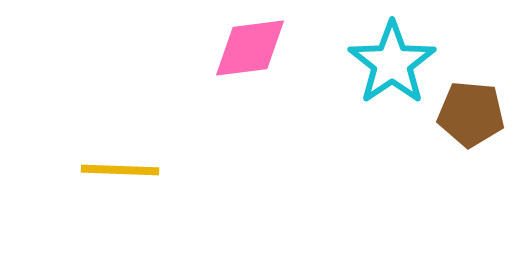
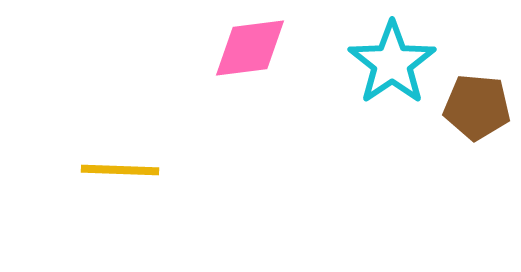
brown pentagon: moved 6 px right, 7 px up
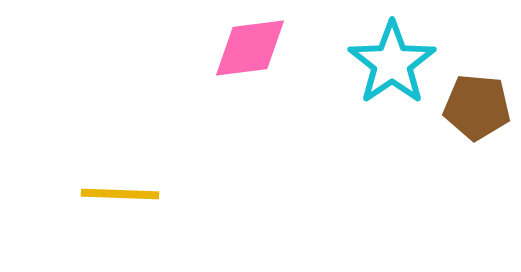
yellow line: moved 24 px down
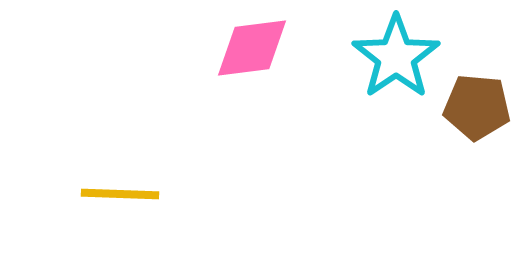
pink diamond: moved 2 px right
cyan star: moved 4 px right, 6 px up
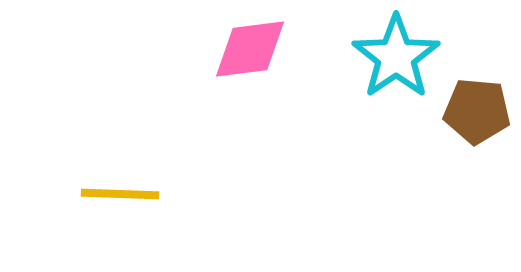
pink diamond: moved 2 px left, 1 px down
brown pentagon: moved 4 px down
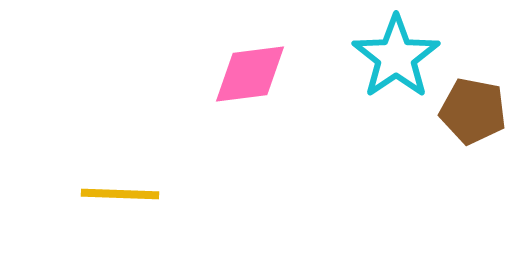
pink diamond: moved 25 px down
brown pentagon: moved 4 px left; rotated 6 degrees clockwise
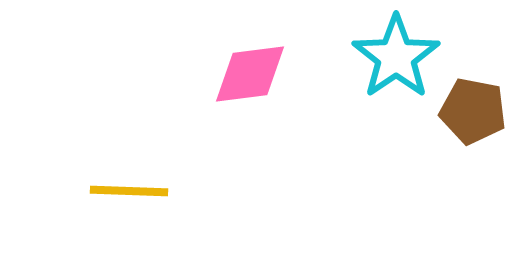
yellow line: moved 9 px right, 3 px up
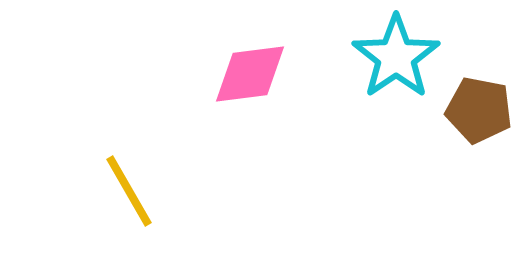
brown pentagon: moved 6 px right, 1 px up
yellow line: rotated 58 degrees clockwise
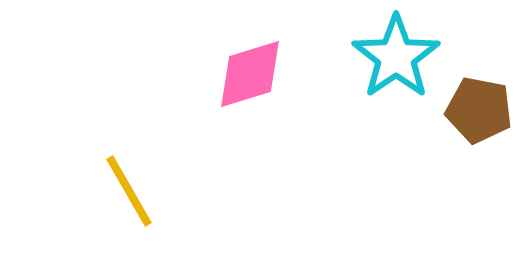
pink diamond: rotated 10 degrees counterclockwise
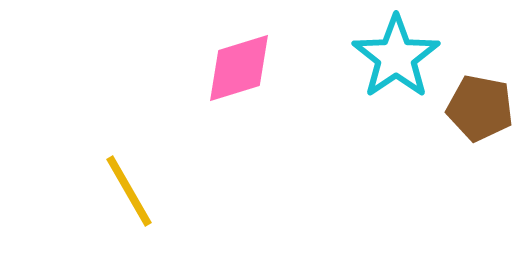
pink diamond: moved 11 px left, 6 px up
brown pentagon: moved 1 px right, 2 px up
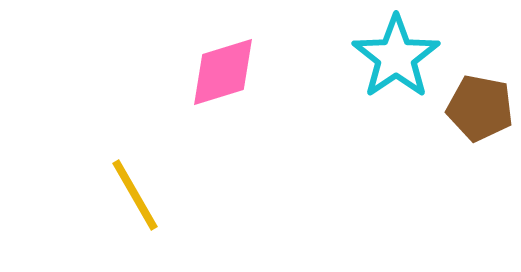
pink diamond: moved 16 px left, 4 px down
yellow line: moved 6 px right, 4 px down
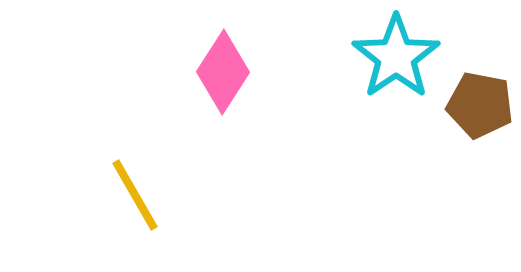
pink diamond: rotated 40 degrees counterclockwise
brown pentagon: moved 3 px up
